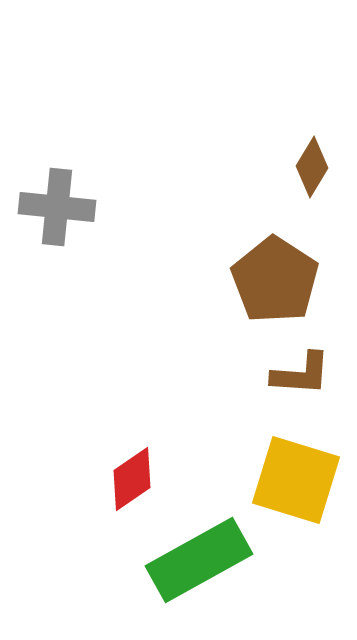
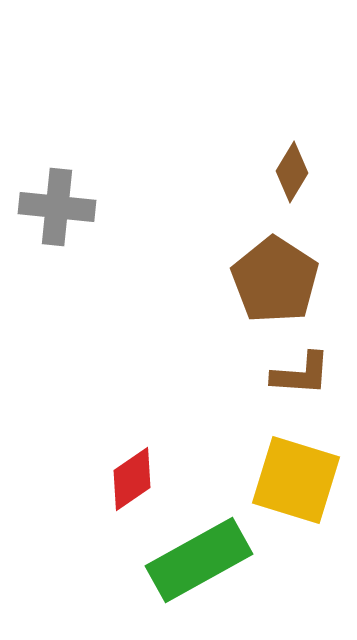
brown diamond: moved 20 px left, 5 px down
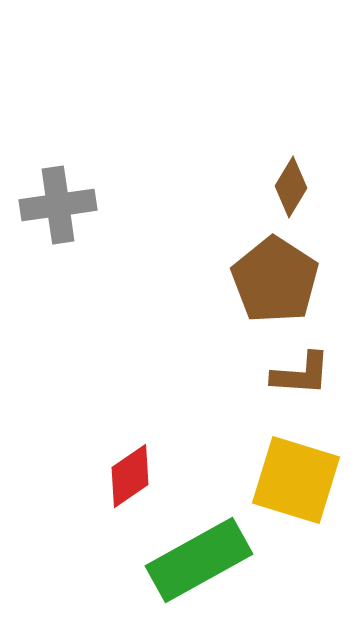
brown diamond: moved 1 px left, 15 px down
gray cross: moved 1 px right, 2 px up; rotated 14 degrees counterclockwise
red diamond: moved 2 px left, 3 px up
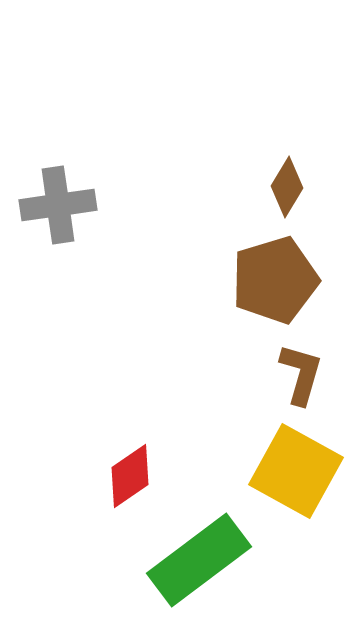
brown diamond: moved 4 px left
brown pentagon: rotated 22 degrees clockwise
brown L-shape: rotated 78 degrees counterclockwise
yellow square: moved 9 px up; rotated 12 degrees clockwise
green rectangle: rotated 8 degrees counterclockwise
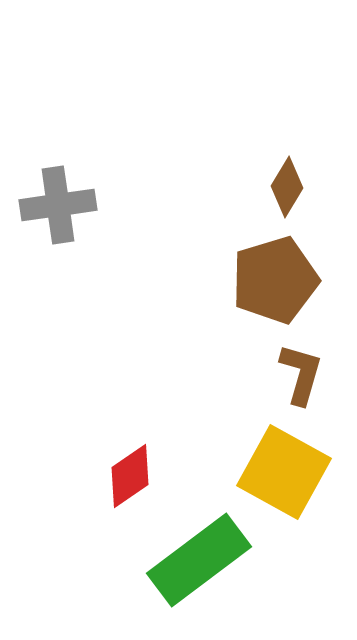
yellow square: moved 12 px left, 1 px down
